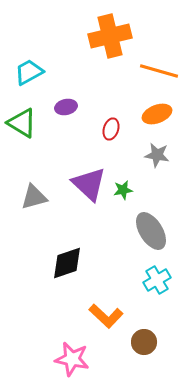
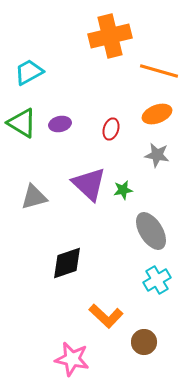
purple ellipse: moved 6 px left, 17 px down
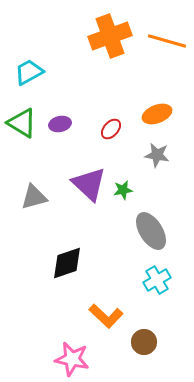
orange cross: rotated 6 degrees counterclockwise
orange line: moved 8 px right, 30 px up
red ellipse: rotated 25 degrees clockwise
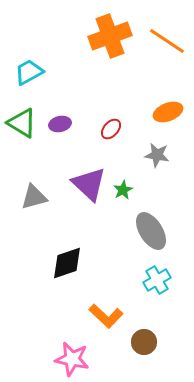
orange line: rotated 18 degrees clockwise
orange ellipse: moved 11 px right, 2 px up
green star: rotated 18 degrees counterclockwise
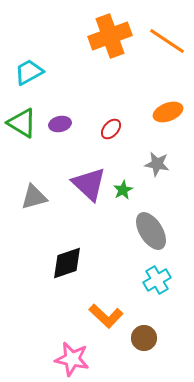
gray star: moved 9 px down
brown circle: moved 4 px up
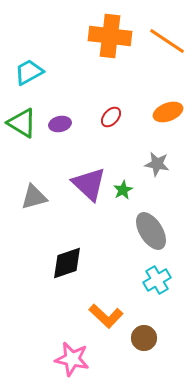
orange cross: rotated 27 degrees clockwise
red ellipse: moved 12 px up
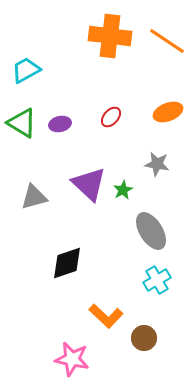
cyan trapezoid: moved 3 px left, 2 px up
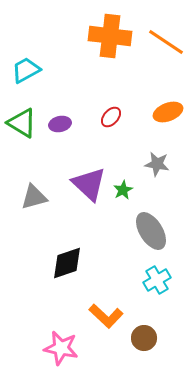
orange line: moved 1 px left, 1 px down
pink star: moved 11 px left, 11 px up
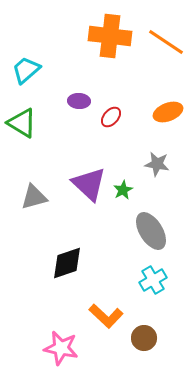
cyan trapezoid: rotated 12 degrees counterclockwise
purple ellipse: moved 19 px right, 23 px up; rotated 15 degrees clockwise
cyan cross: moved 4 px left
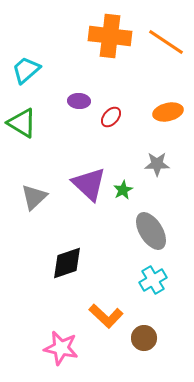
orange ellipse: rotated 8 degrees clockwise
gray star: rotated 10 degrees counterclockwise
gray triangle: rotated 28 degrees counterclockwise
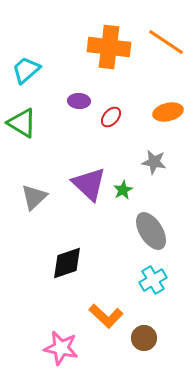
orange cross: moved 1 px left, 11 px down
gray star: moved 3 px left, 2 px up; rotated 10 degrees clockwise
